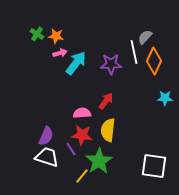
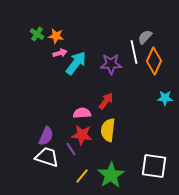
green star: moved 12 px right, 14 px down
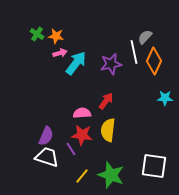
purple star: rotated 10 degrees counterclockwise
green star: rotated 20 degrees counterclockwise
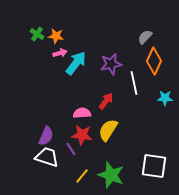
white line: moved 31 px down
yellow semicircle: rotated 25 degrees clockwise
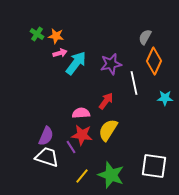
gray semicircle: rotated 14 degrees counterclockwise
pink semicircle: moved 1 px left
purple line: moved 2 px up
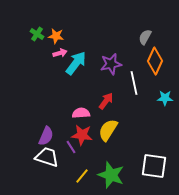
orange diamond: moved 1 px right
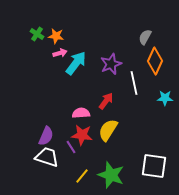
purple star: rotated 10 degrees counterclockwise
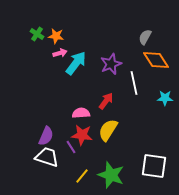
orange diamond: moved 1 px right, 1 px up; rotated 56 degrees counterclockwise
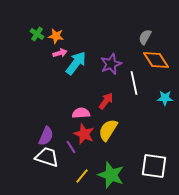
red star: moved 2 px right, 1 px up; rotated 15 degrees clockwise
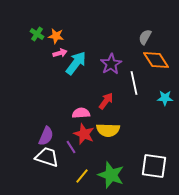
purple star: rotated 10 degrees counterclockwise
yellow semicircle: rotated 120 degrees counterclockwise
